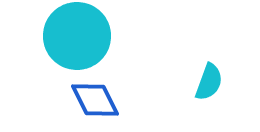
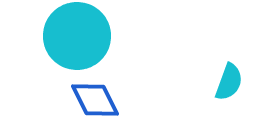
cyan semicircle: moved 20 px right
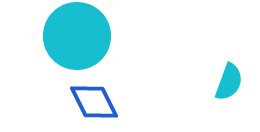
blue diamond: moved 1 px left, 2 px down
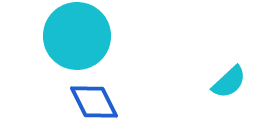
cyan semicircle: rotated 27 degrees clockwise
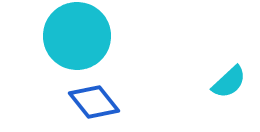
blue diamond: rotated 12 degrees counterclockwise
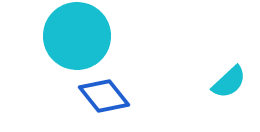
blue diamond: moved 10 px right, 6 px up
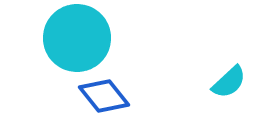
cyan circle: moved 2 px down
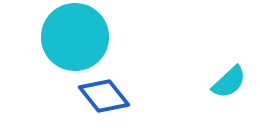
cyan circle: moved 2 px left, 1 px up
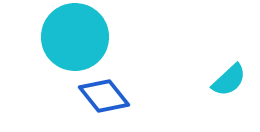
cyan semicircle: moved 2 px up
